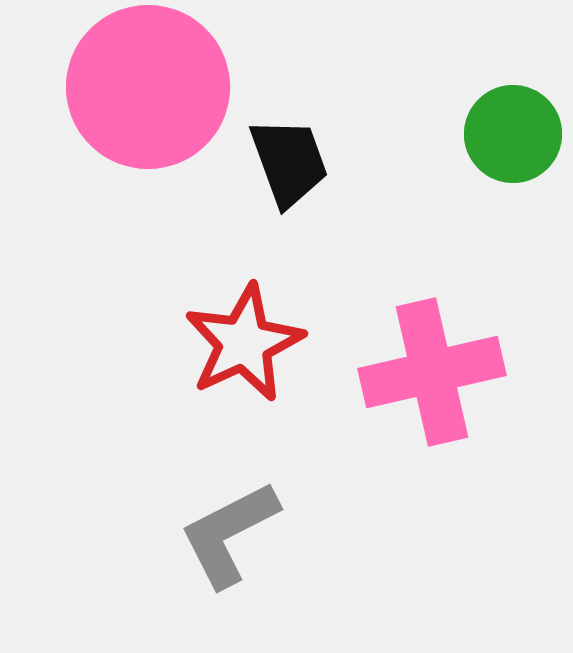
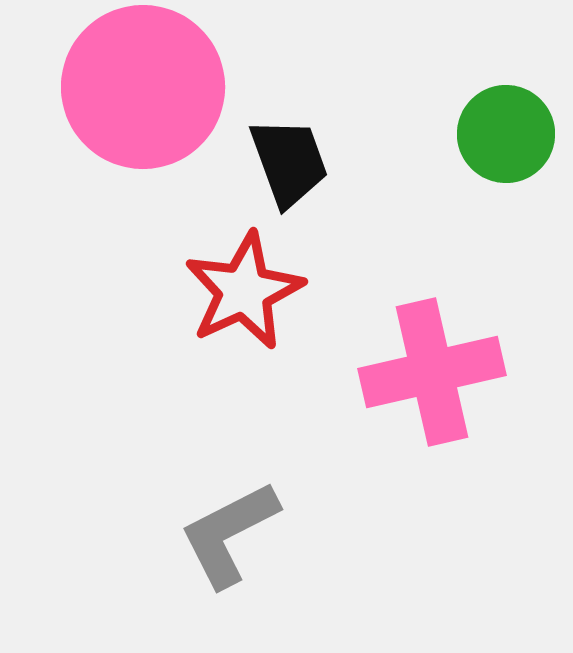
pink circle: moved 5 px left
green circle: moved 7 px left
red star: moved 52 px up
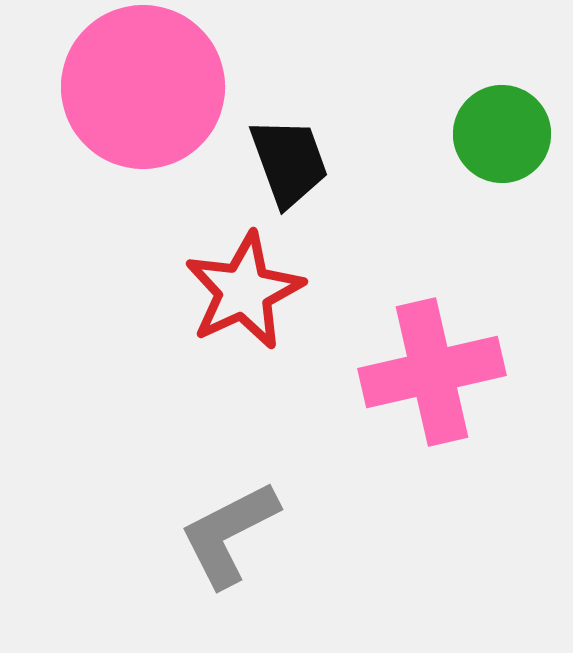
green circle: moved 4 px left
